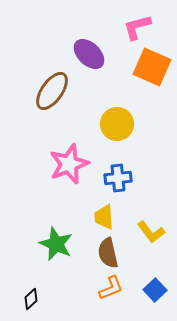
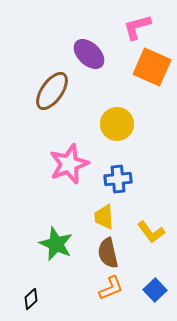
blue cross: moved 1 px down
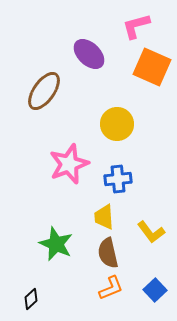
pink L-shape: moved 1 px left, 1 px up
brown ellipse: moved 8 px left
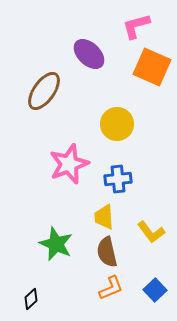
brown semicircle: moved 1 px left, 1 px up
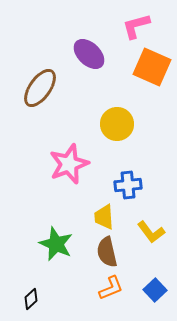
brown ellipse: moved 4 px left, 3 px up
blue cross: moved 10 px right, 6 px down
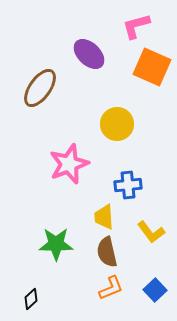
green star: rotated 24 degrees counterclockwise
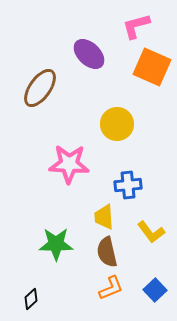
pink star: rotated 24 degrees clockwise
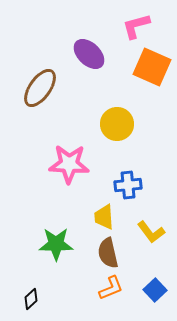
brown semicircle: moved 1 px right, 1 px down
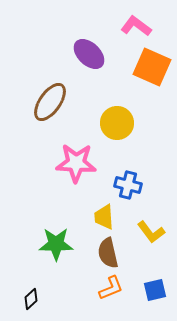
pink L-shape: rotated 52 degrees clockwise
brown ellipse: moved 10 px right, 14 px down
yellow circle: moved 1 px up
pink star: moved 7 px right, 1 px up
blue cross: rotated 20 degrees clockwise
blue square: rotated 30 degrees clockwise
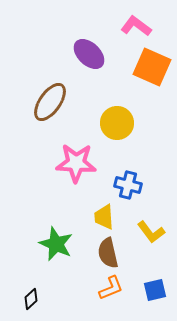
green star: rotated 24 degrees clockwise
